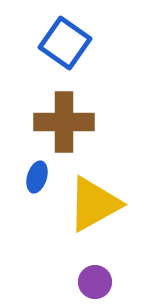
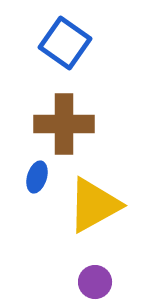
brown cross: moved 2 px down
yellow triangle: moved 1 px down
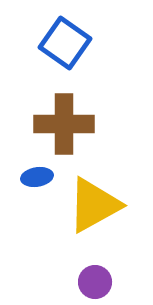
blue ellipse: rotated 64 degrees clockwise
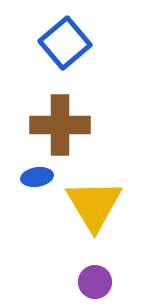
blue square: rotated 15 degrees clockwise
brown cross: moved 4 px left, 1 px down
yellow triangle: rotated 32 degrees counterclockwise
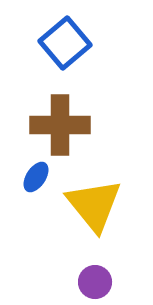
blue ellipse: moved 1 px left; rotated 48 degrees counterclockwise
yellow triangle: rotated 8 degrees counterclockwise
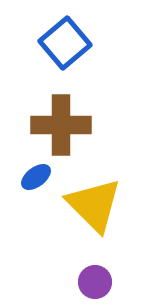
brown cross: moved 1 px right
blue ellipse: rotated 20 degrees clockwise
yellow triangle: rotated 6 degrees counterclockwise
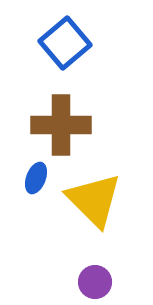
blue ellipse: moved 1 px down; rotated 32 degrees counterclockwise
yellow triangle: moved 5 px up
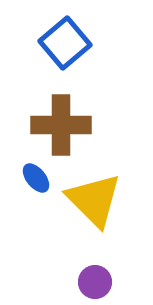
blue ellipse: rotated 60 degrees counterclockwise
